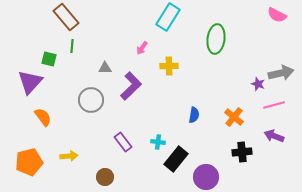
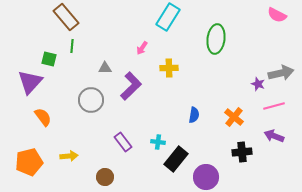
yellow cross: moved 2 px down
pink line: moved 1 px down
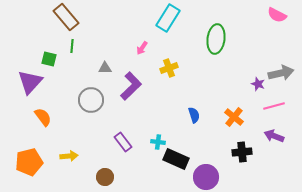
cyan rectangle: moved 1 px down
yellow cross: rotated 18 degrees counterclockwise
blue semicircle: rotated 28 degrees counterclockwise
black rectangle: rotated 75 degrees clockwise
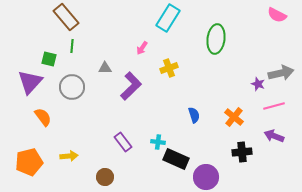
gray circle: moved 19 px left, 13 px up
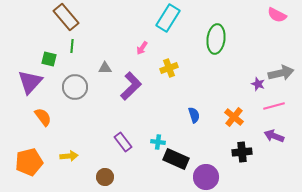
gray circle: moved 3 px right
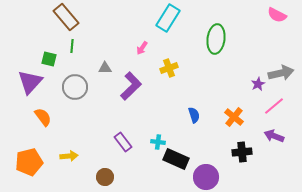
purple star: rotated 24 degrees clockwise
pink line: rotated 25 degrees counterclockwise
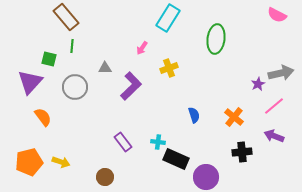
yellow arrow: moved 8 px left, 6 px down; rotated 24 degrees clockwise
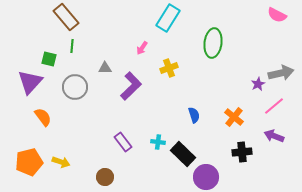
green ellipse: moved 3 px left, 4 px down
black rectangle: moved 7 px right, 5 px up; rotated 20 degrees clockwise
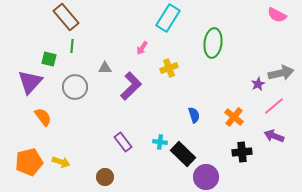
cyan cross: moved 2 px right
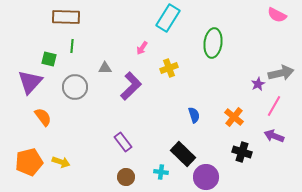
brown rectangle: rotated 48 degrees counterclockwise
pink line: rotated 20 degrees counterclockwise
cyan cross: moved 1 px right, 30 px down
black cross: rotated 24 degrees clockwise
brown circle: moved 21 px right
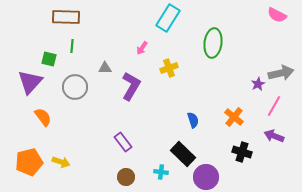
purple L-shape: rotated 16 degrees counterclockwise
blue semicircle: moved 1 px left, 5 px down
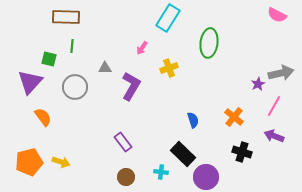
green ellipse: moved 4 px left
